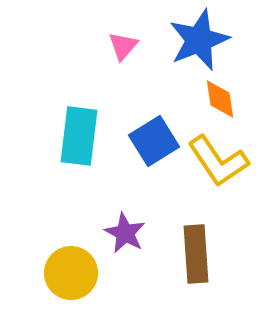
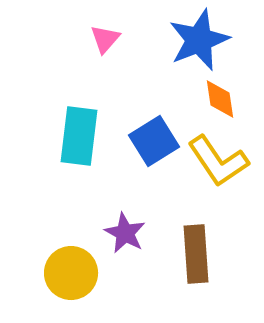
pink triangle: moved 18 px left, 7 px up
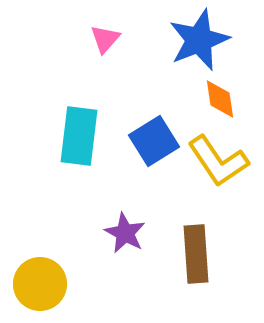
yellow circle: moved 31 px left, 11 px down
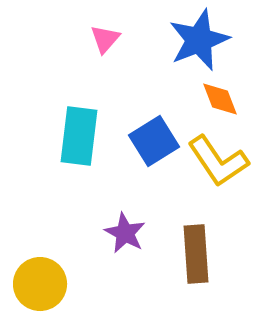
orange diamond: rotated 12 degrees counterclockwise
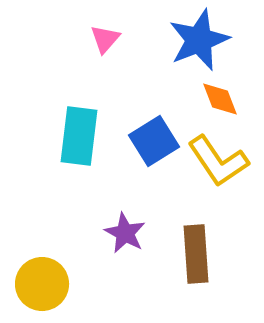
yellow circle: moved 2 px right
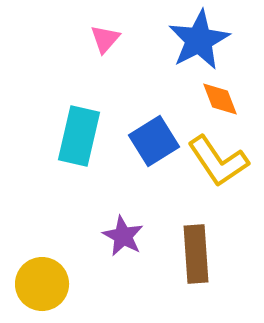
blue star: rotated 6 degrees counterclockwise
cyan rectangle: rotated 6 degrees clockwise
purple star: moved 2 px left, 3 px down
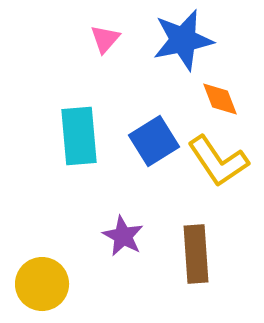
blue star: moved 16 px left; rotated 16 degrees clockwise
cyan rectangle: rotated 18 degrees counterclockwise
